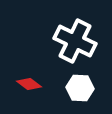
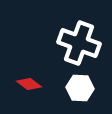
white cross: moved 4 px right, 2 px down; rotated 6 degrees counterclockwise
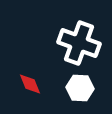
red diamond: moved 1 px right; rotated 30 degrees clockwise
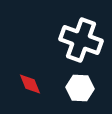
white cross: moved 2 px right, 3 px up
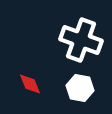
white hexagon: rotated 8 degrees clockwise
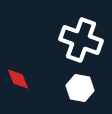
red diamond: moved 12 px left, 5 px up
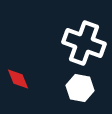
white cross: moved 3 px right, 3 px down
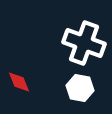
red diamond: moved 1 px right, 3 px down
